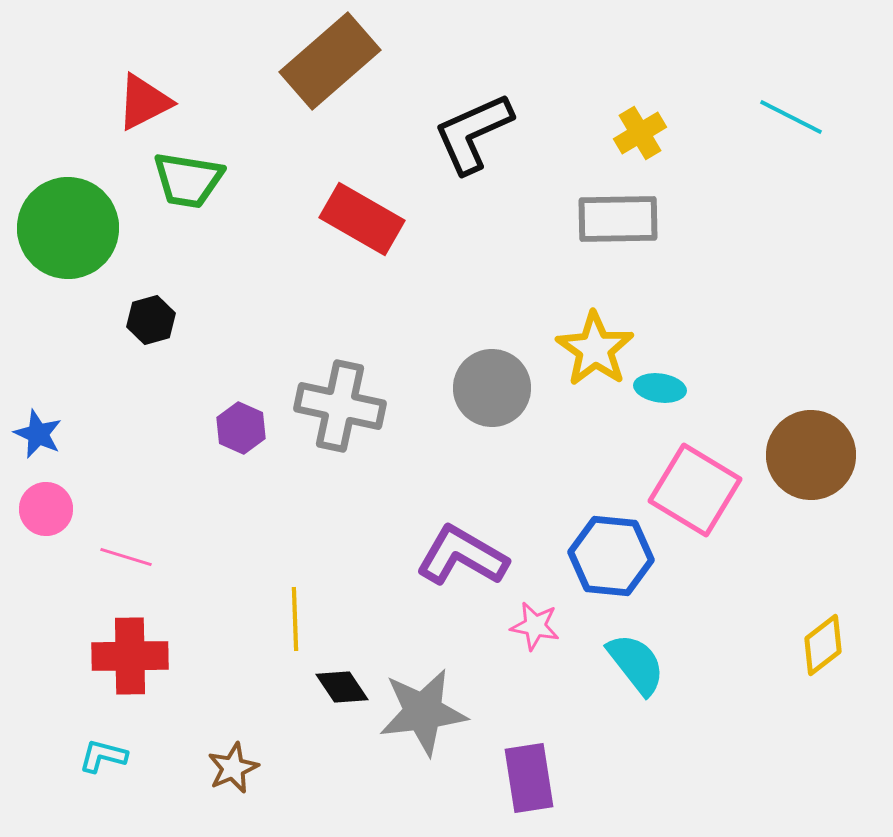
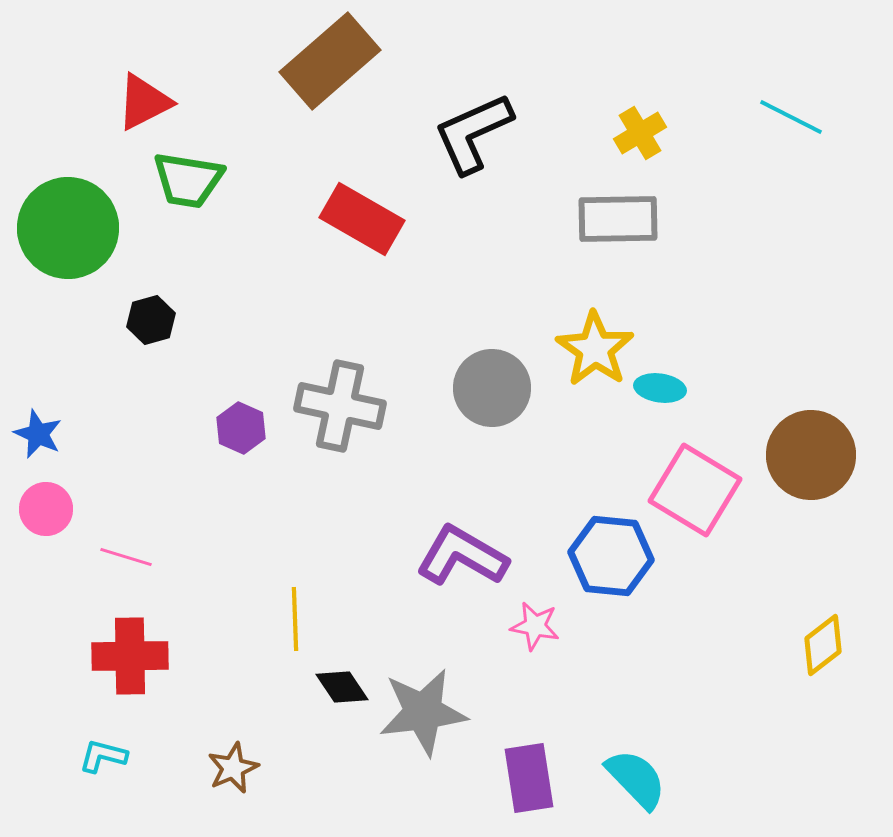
cyan semicircle: moved 115 px down; rotated 6 degrees counterclockwise
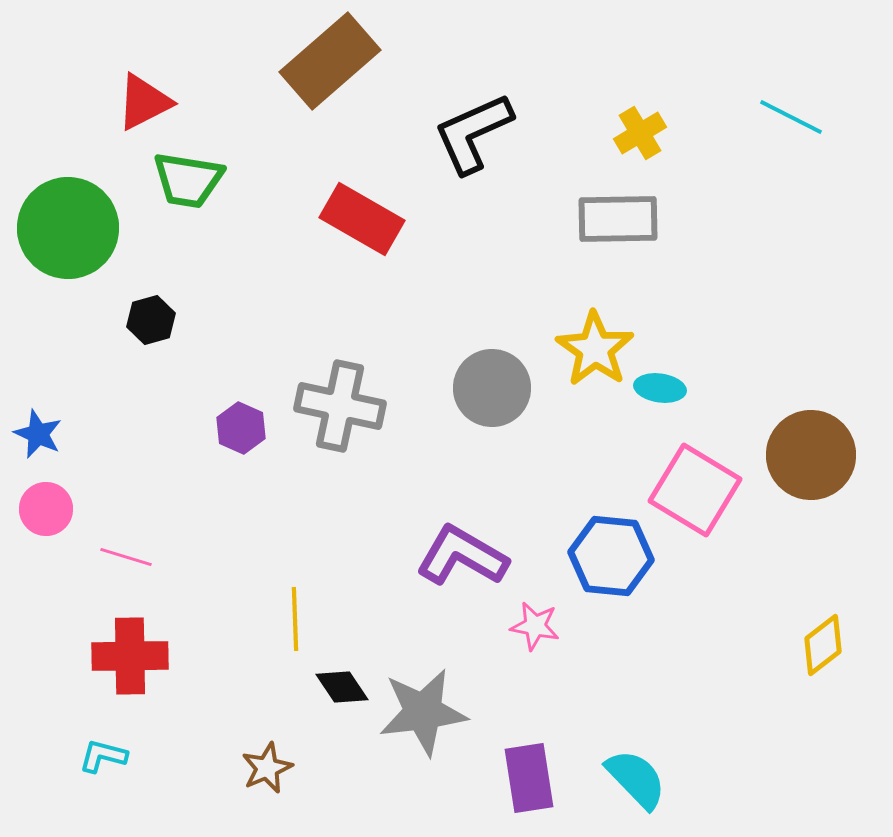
brown star: moved 34 px right
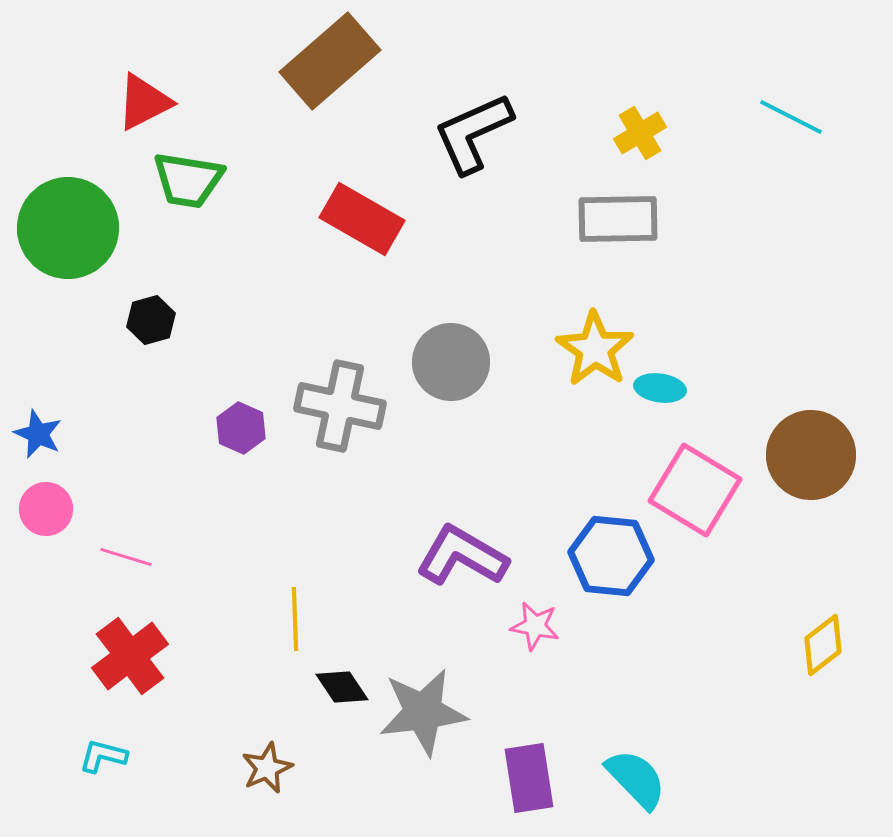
gray circle: moved 41 px left, 26 px up
red cross: rotated 36 degrees counterclockwise
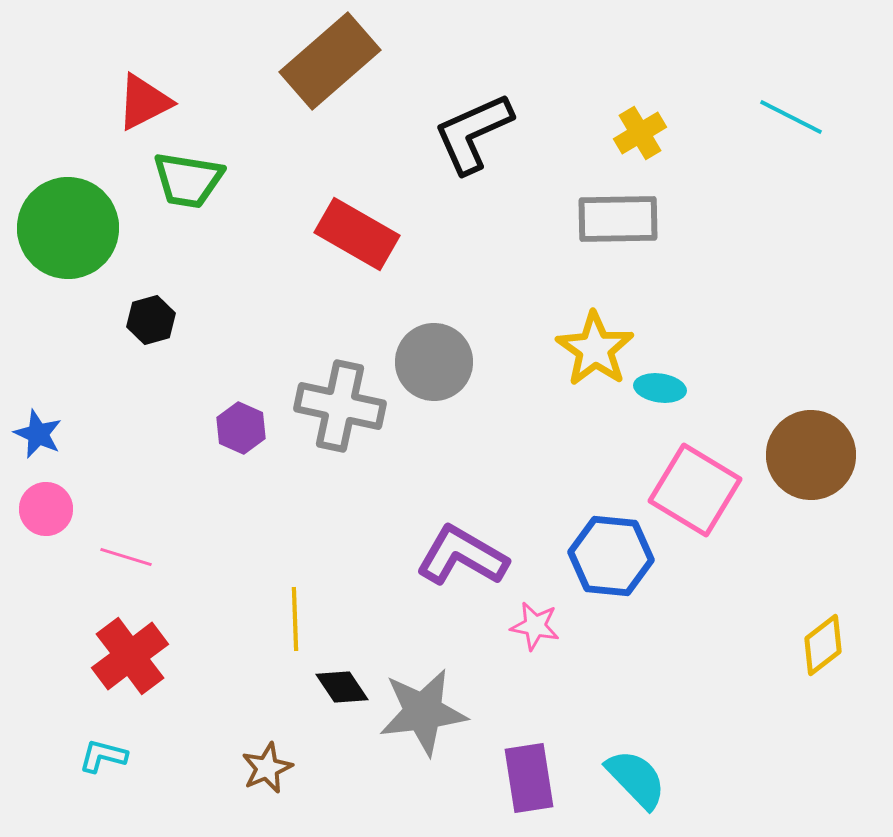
red rectangle: moved 5 px left, 15 px down
gray circle: moved 17 px left
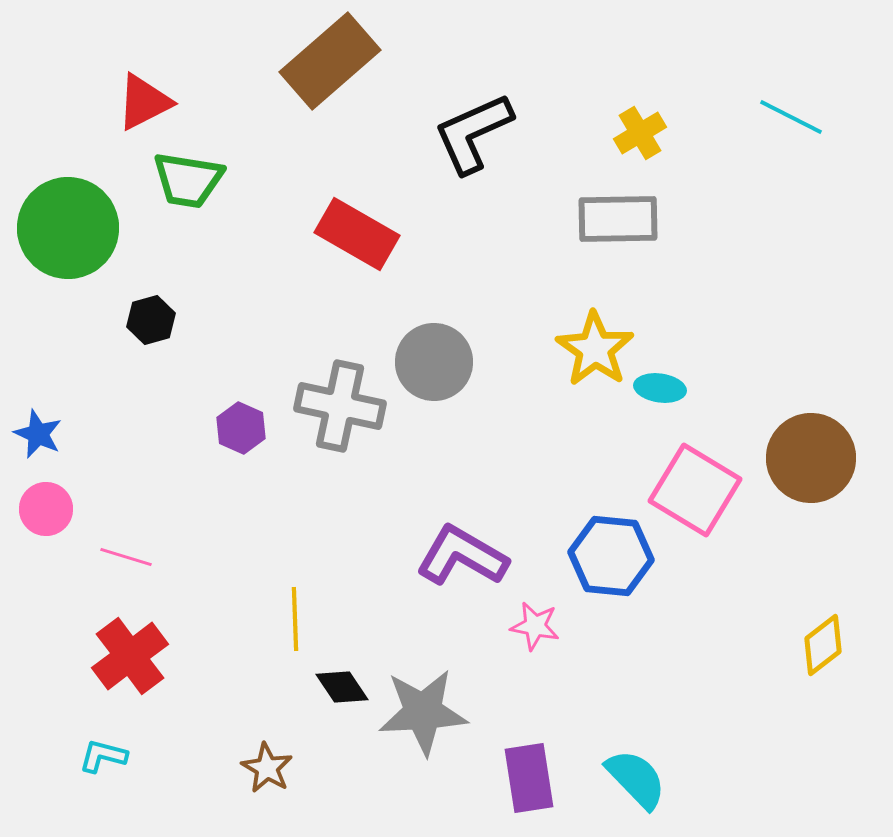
brown circle: moved 3 px down
gray star: rotated 4 degrees clockwise
brown star: rotated 18 degrees counterclockwise
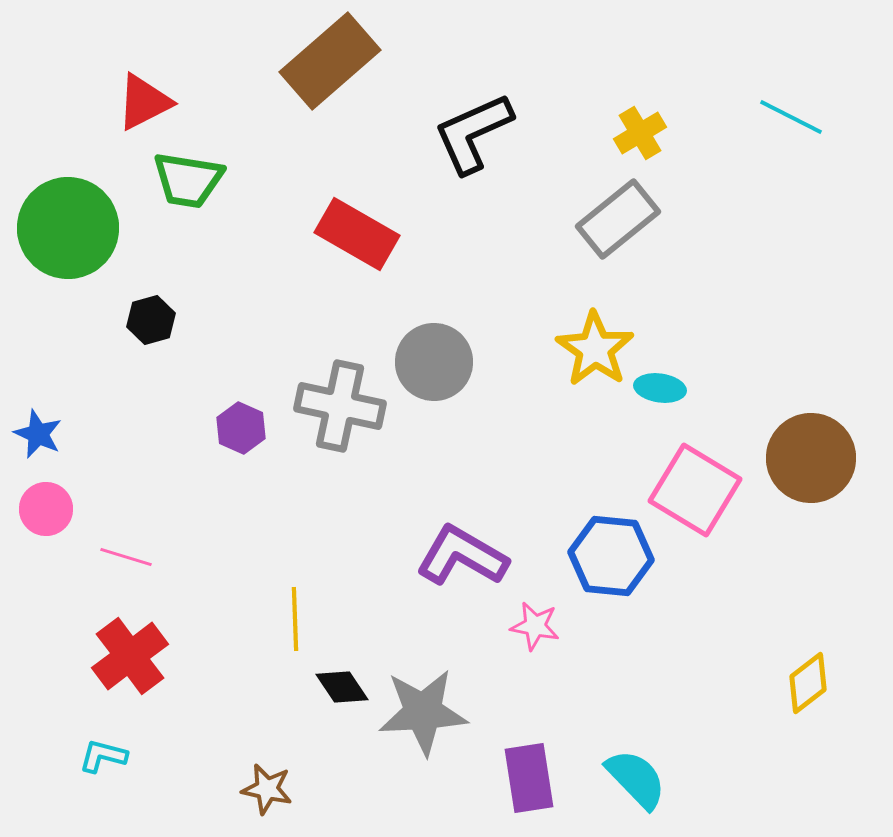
gray rectangle: rotated 38 degrees counterclockwise
yellow diamond: moved 15 px left, 38 px down
brown star: moved 21 px down; rotated 18 degrees counterclockwise
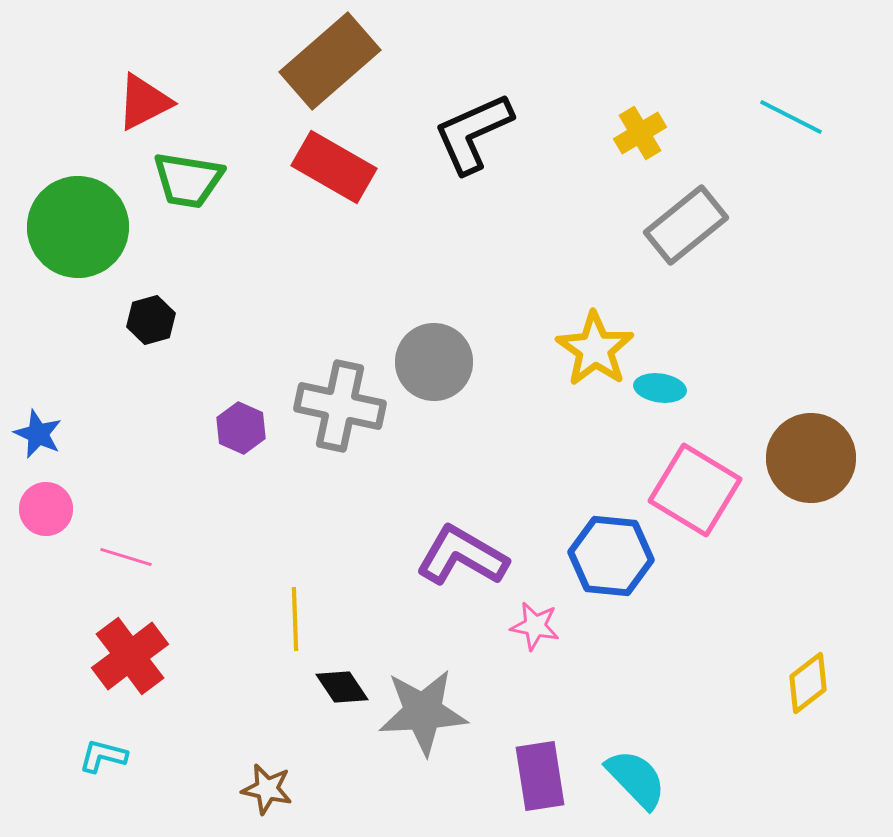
gray rectangle: moved 68 px right, 6 px down
green circle: moved 10 px right, 1 px up
red rectangle: moved 23 px left, 67 px up
purple rectangle: moved 11 px right, 2 px up
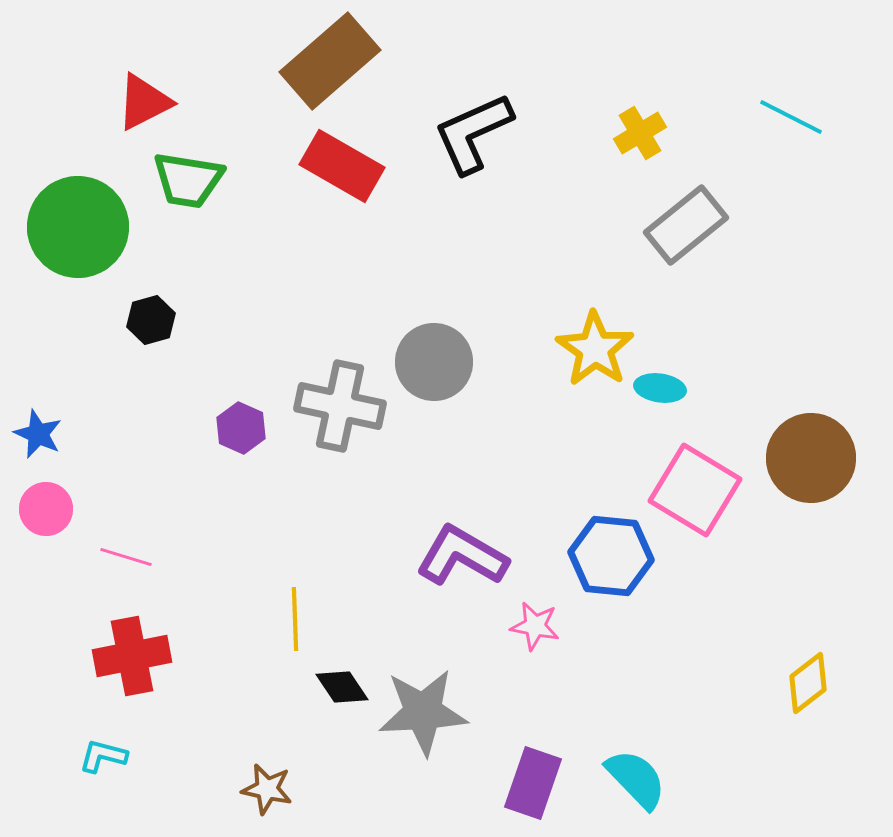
red rectangle: moved 8 px right, 1 px up
red cross: moved 2 px right; rotated 26 degrees clockwise
purple rectangle: moved 7 px left, 7 px down; rotated 28 degrees clockwise
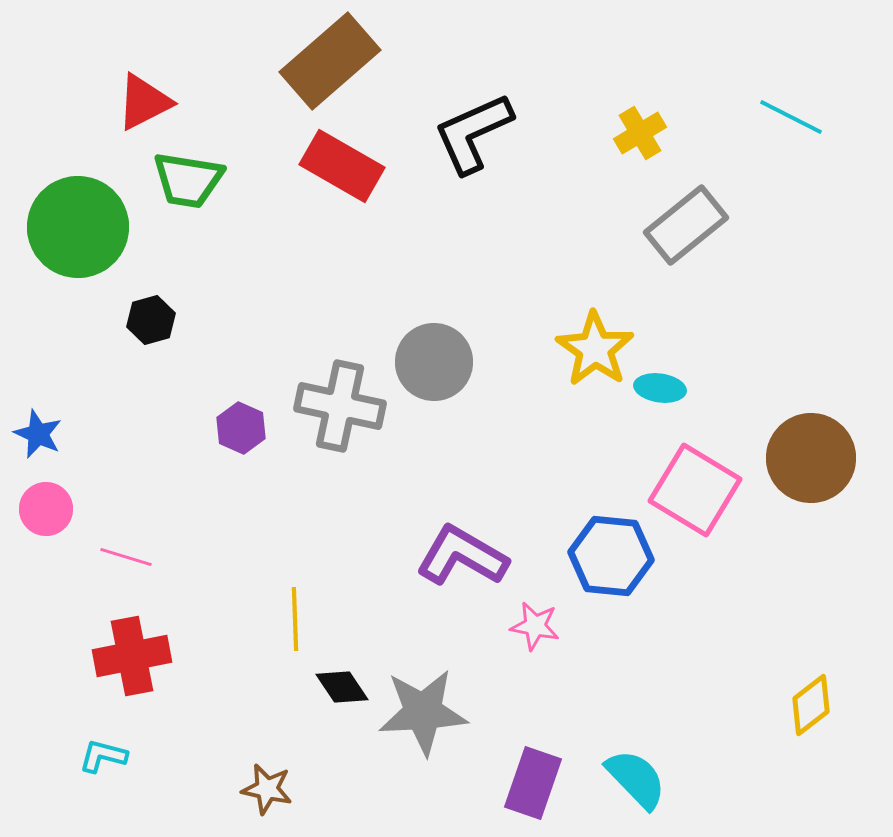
yellow diamond: moved 3 px right, 22 px down
